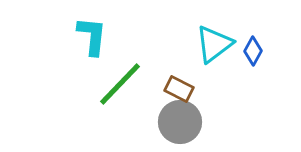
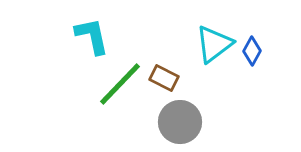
cyan L-shape: rotated 18 degrees counterclockwise
blue diamond: moved 1 px left
brown rectangle: moved 15 px left, 11 px up
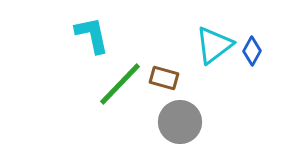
cyan L-shape: moved 1 px up
cyan triangle: moved 1 px down
brown rectangle: rotated 12 degrees counterclockwise
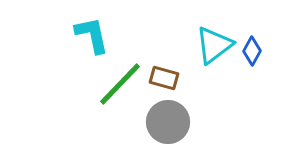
gray circle: moved 12 px left
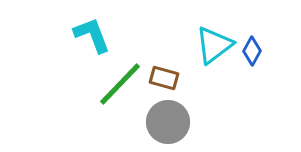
cyan L-shape: rotated 9 degrees counterclockwise
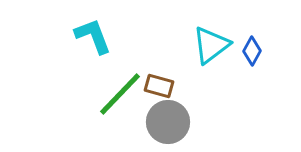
cyan L-shape: moved 1 px right, 1 px down
cyan triangle: moved 3 px left
brown rectangle: moved 5 px left, 8 px down
green line: moved 10 px down
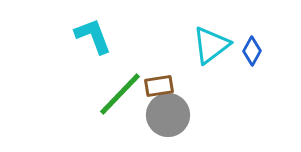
brown rectangle: rotated 24 degrees counterclockwise
gray circle: moved 7 px up
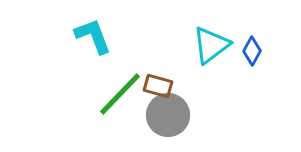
brown rectangle: moved 1 px left; rotated 24 degrees clockwise
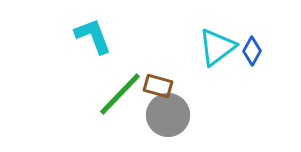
cyan triangle: moved 6 px right, 2 px down
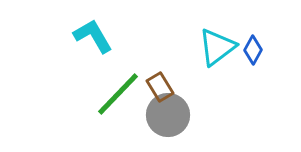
cyan L-shape: rotated 9 degrees counterclockwise
blue diamond: moved 1 px right, 1 px up
brown rectangle: moved 2 px right, 1 px down; rotated 44 degrees clockwise
green line: moved 2 px left
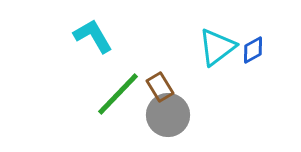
blue diamond: rotated 32 degrees clockwise
